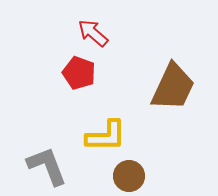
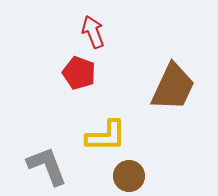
red arrow: moved 1 px up; rotated 28 degrees clockwise
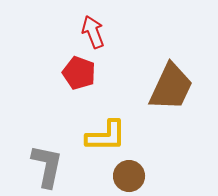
brown trapezoid: moved 2 px left
gray L-shape: rotated 33 degrees clockwise
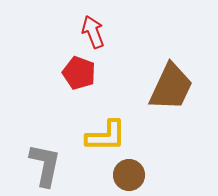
gray L-shape: moved 2 px left, 1 px up
brown circle: moved 1 px up
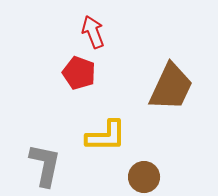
brown circle: moved 15 px right, 2 px down
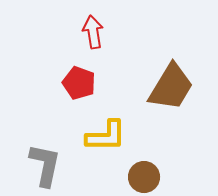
red arrow: rotated 12 degrees clockwise
red pentagon: moved 10 px down
brown trapezoid: rotated 6 degrees clockwise
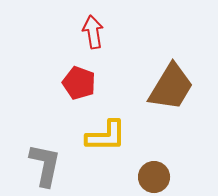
brown circle: moved 10 px right
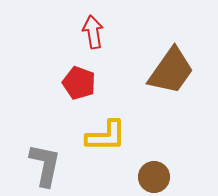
brown trapezoid: moved 16 px up; rotated 4 degrees clockwise
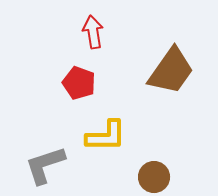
gray L-shape: rotated 120 degrees counterclockwise
